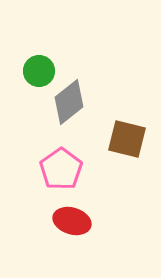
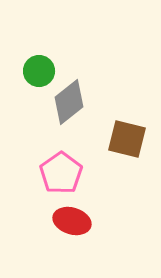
pink pentagon: moved 4 px down
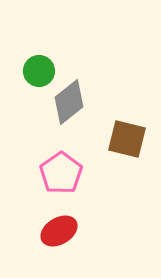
red ellipse: moved 13 px left, 10 px down; rotated 48 degrees counterclockwise
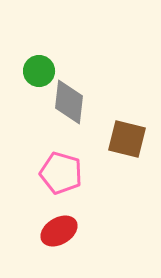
gray diamond: rotated 45 degrees counterclockwise
pink pentagon: rotated 21 degrees counterclockwise
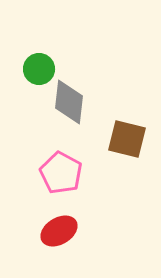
green circle: moved 2 px up
pink pentagon: rotated 12 degrees clockwise
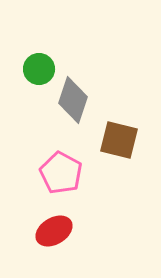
gray diamond: moved 4 px right, 2 px up; rotated 12 degrees clockwise
brown square: moved 8 px left, 1 px down
red ellipse: moved 5 px left
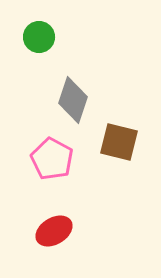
green circle: moved 32 px up
brown square: moved 2 px down
pink pentagon: moved 9 px left, 14 px up
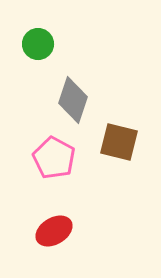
green circle: moved 1 px left, 7 px down
pink pentagon: moved 2 px right, 1 px up
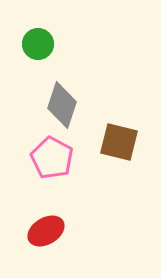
gray diamond: moved 11 px left, 5 px down
pink pentagon: moved 2 px left
red ellipse: moved 8 px left
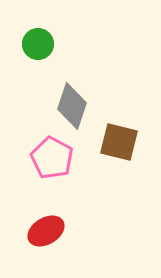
gray diamond: moved 10 px right, 1 px down
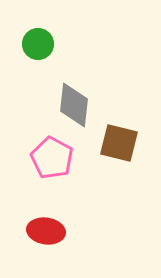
gray diamond: moved 2 px right, 1 px up; rotated 12 degrees counterclockwise
brown square: moved 1 px down
red ellipse: rotated 39 degrees clockwise
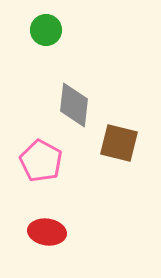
green circle: moved 8 px right, 14 px up
pink pentagon: moved 11 px left, 3 px down
red ellipse: moved 1 px right, 1 px down
